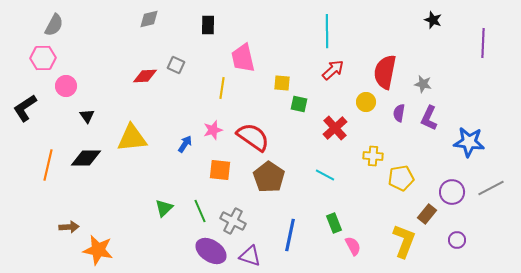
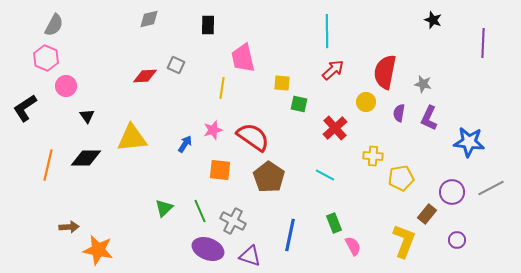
pink hexagon at (43, 58): moved 3 px right; rotated 25 degrees clockwise
purple ellipse at (211, 251): moved 3 px left, 2 px up; rotated 12 degrees counterclockwise
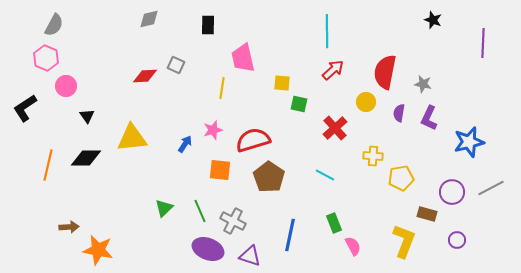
red semicircle at (253, 137): moved 3 px down; rotated 52 degrees counterclockwise
blue star at (469, 142): rotated 20 degrees counterclockwise
brown rectangle at (427, 214): rotated 66 degrees clockwise
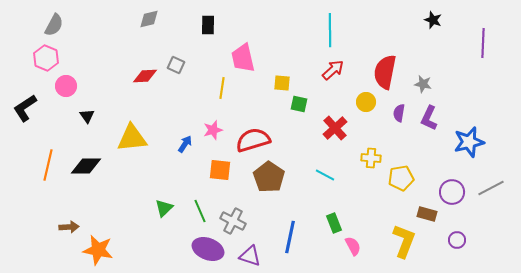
cyan line at (327, 31): moved 3 px right, 1 px up
yellow cross at (373, 156): moved 2 px left, 2 px down
black diamond at (86, 158): moved 8 px down
blue line at (290, 235): moved 2 px down
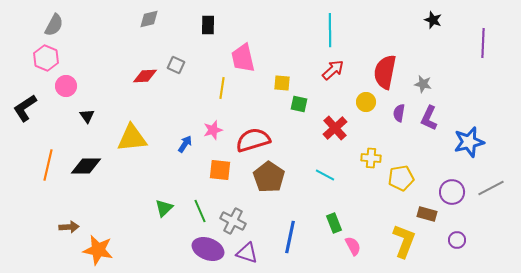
purple triangle at (250, 256): moved 3 px left, 3 px up
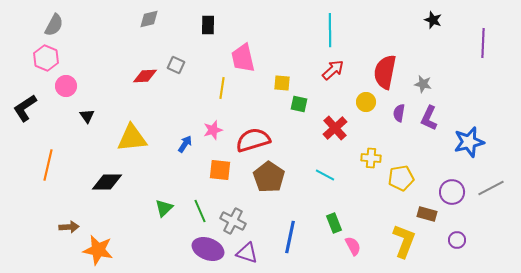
black diamond at (86, 166): moved 21 px right, 16 px down
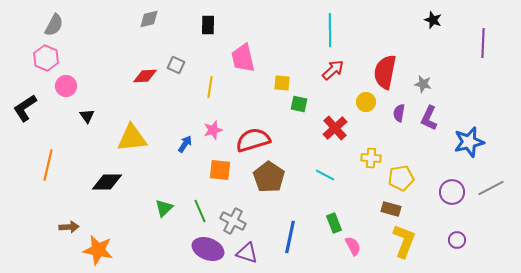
yellow line at (222, 88): moved 12 px left, 1 px up
brown rectangle at (427, 214): moved 36 px left, 5 px up
